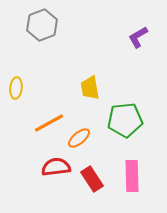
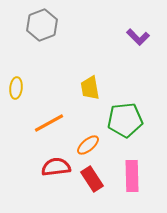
purple L-shape: rotated 105 degrees counterclockwise
orange ellipse: moved 9 px right, 7 px down
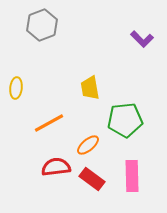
purple L-shape: moved 4 px right, 2 px down
red rectangle: rotated 20 degrees counterclockwise
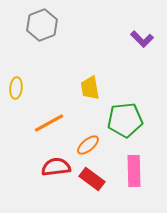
pink rectangle: moved 2 px right, 5 px up
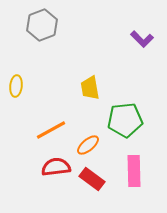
yellow ellipse: moved 2 px up
orange line: moved 2 px right, 7 px down
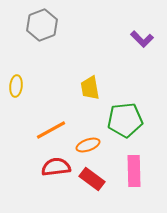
orange ellipse: rotated 20 degrees clockwise
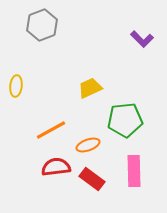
yellow trapezoid: rotated 75 degrees clockwise
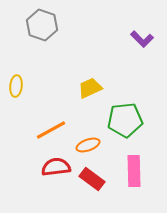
gray hexagon: rotated 20 degrees counterclockwise
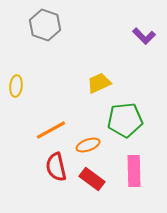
gray hexagon: moved 3 px right
purple L-shape: moved 2 px right, 3 px up
yellow trapezoid: moved 9 px right, 5 px up
red semicircle: rotated 96 degrees counterclockwise
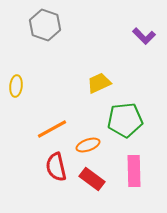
orange line: moved 1 px right, 1 px up
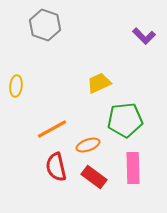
pink rectangle: moved 1 px left, 3 px up
red rectangle: moved 2 px right, 2 px up
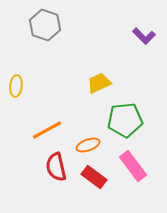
orange line: moved 5 px left, 1 px down
pink rectangle: moved 2 px up; rotated 36 degrees counterclockwise
